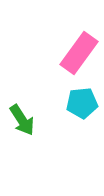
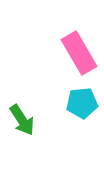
pink rectangle: rotated 66 degrees counterclockwise
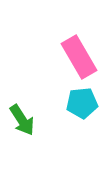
pink rectangle: moved 4 px down
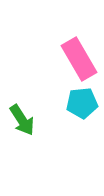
pink rectangle: moved 2 px down
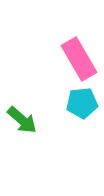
green arrow: rotated 16 degrees counterclockwise
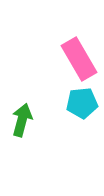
green arrow: rotated 116 degrees counterclockwise
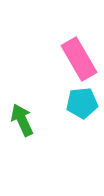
green arrow: rotated 40 degrees counterclockwise
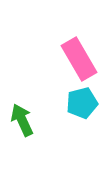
cyan pentagon: rotated 8 degrees counterclockwise
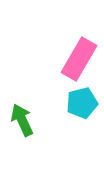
pink rectangle: rotated 60 degrees clockwise
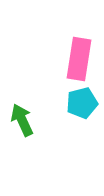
pink rectangle: rotated 21 degrees counterclockwise
